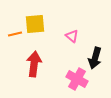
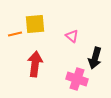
red arrow: moved 1 px right
pink cross: rotated 10 degrees counterclockwise
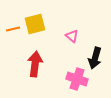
yellow square: rotated 10 degrees counterclockwise
orange line: moved 2 px left, 5 px up
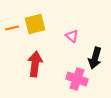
orange line: moved 1 px left, 1 px up
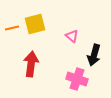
black arrow: moved 1 px left, 3 px up
red arrow: moved 4 px left
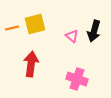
black arrow: moved 24 px up
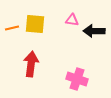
yellow square: rotated 20 degrees clockwise
black arrow: rotated 75 degrees clockwise
pink triangle: moved 16 px up; rotated 32 degrees counterclockwise
